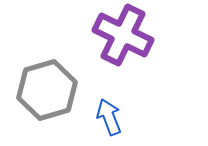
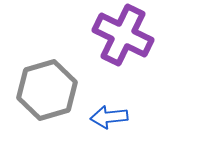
blue arrow: rotated 75 degrees counterclockwise
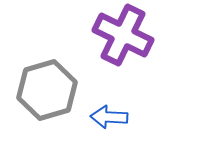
blue arrow: rotated 9 degrees clockwise
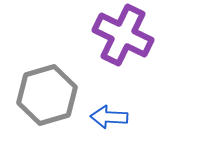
gray hexagon: moved 5 px down
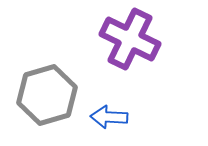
purple cross: moved 7 px right, 4 px down
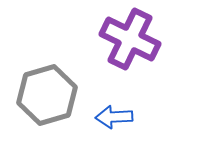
blue arrow: moved 5 px right; rotated 6 degrees counterclockwise
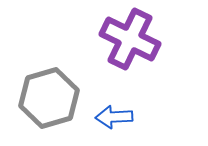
gray hexagon: moved 2 px right, 3 px down
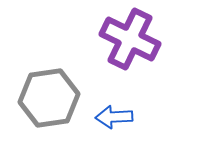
gray hexagon: rotated 8 degrees clockwise
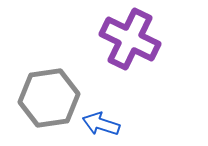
blue arrow: moved 13 px left, 7 px down; rotated 21 degrees clockwise
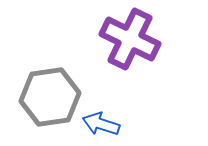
gray hexagon: moved 1 px right, 1 px up
